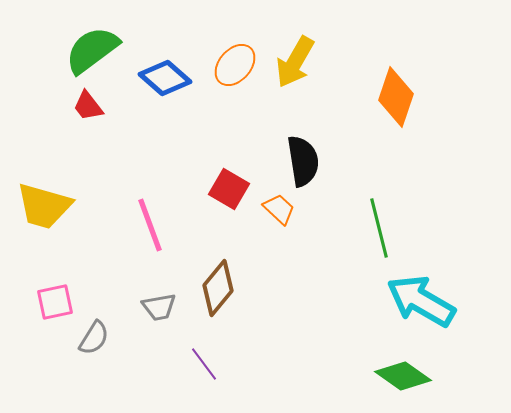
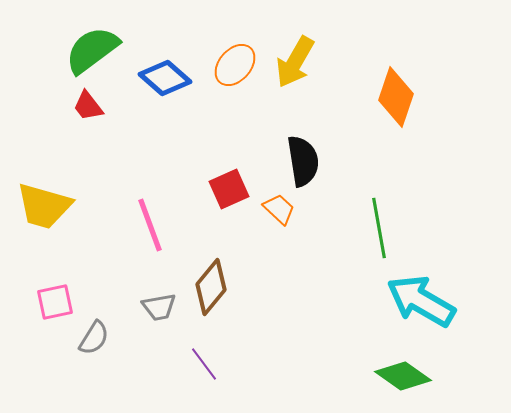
red square: rotated 36 degrees clockwise
green line: rotated 4 degrees clockwise
brown diamond: moved 7 px left, 1 px up
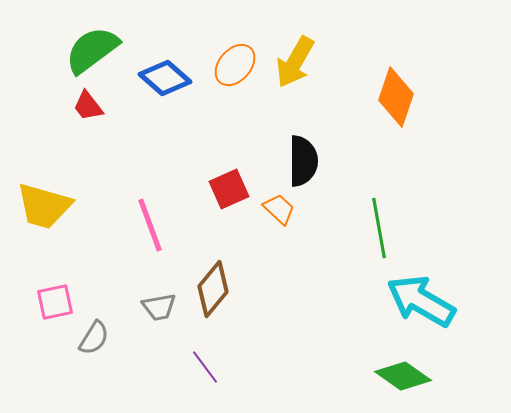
black semicircle: rotated 9 degrees clockwise
brown diamond: moved 2 px right, 2 px down
purple line: moved 1 px right, 3 px down
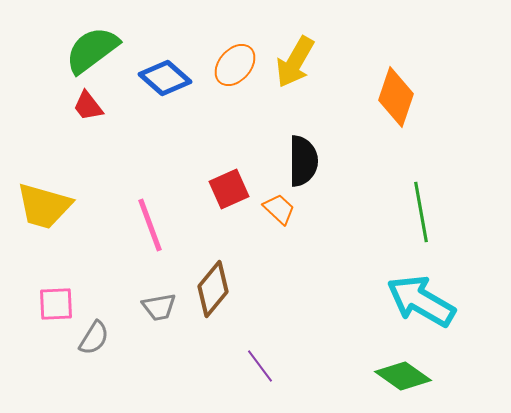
green line: moved 42 px right, 16 px up
pink square: moved 1 px right, 2 px down; rotated 9 degrees clockwise
purple line: moved 55 px right, 1 px up
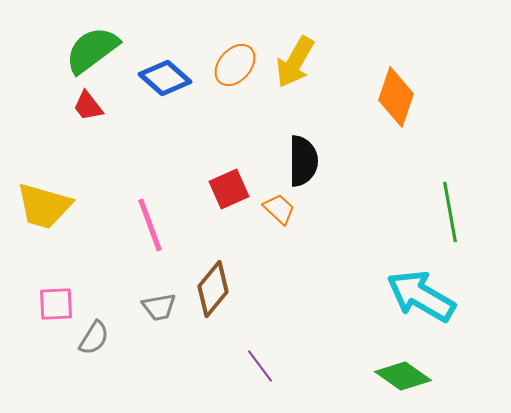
green line: moved 29 px right
cyan arrow: moved 5 px up
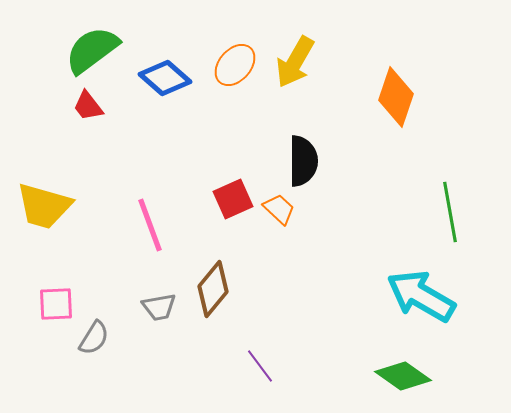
red square: moved 4 px right, 10 px down
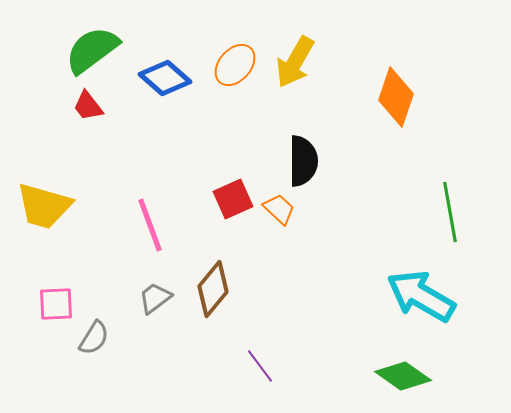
gray trapezoid: moved 4 px left, 9 px up; rotated 153 degrees clockwise
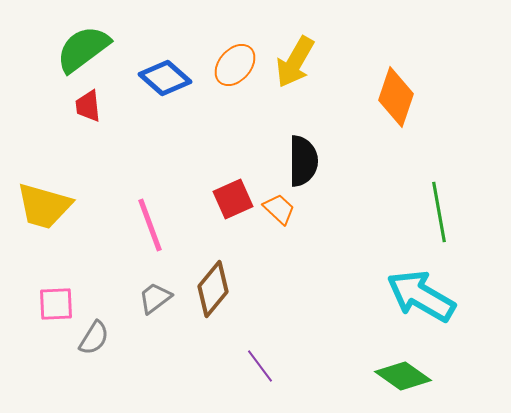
green semicircle: moved 9 px left, 1 px up
red trapezoid: rotated 32 degrees clockwise
green line: moved 11 px left
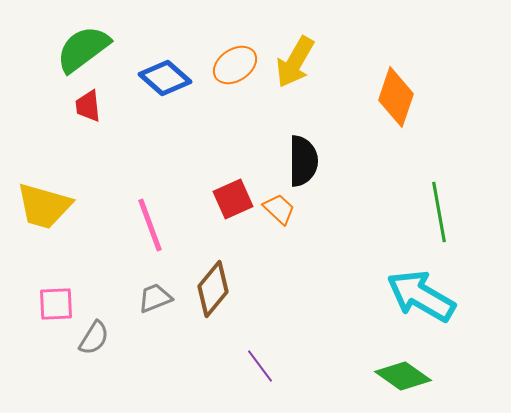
orange ellipse: rotated 15 degrees clockwise
gray trapezoid: rotated 15 degrees clockwise
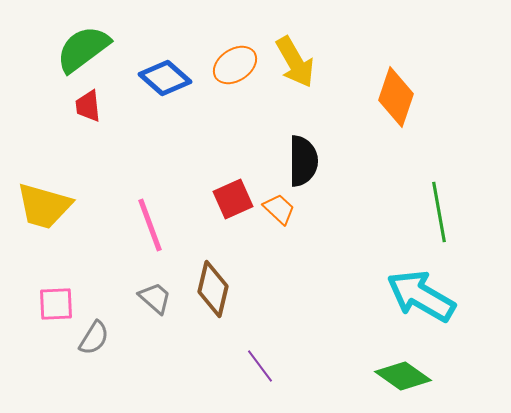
yellow arrow: rotated 60 degrees counterclockwise
brown diamond: rotated 26 degrees counterclockwise
gray trapezoid: rotated 63 degrees clockwise
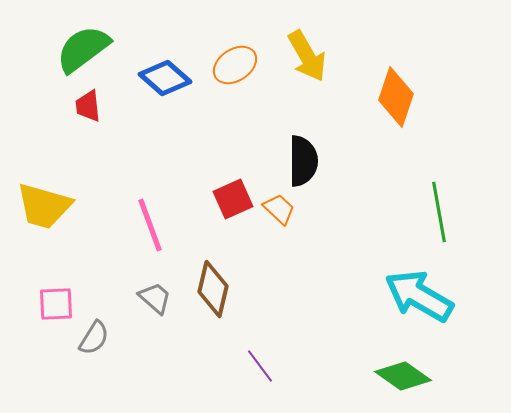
yellow arrow: moved 12 px right, 6 px up
cyan arrow: moved 2 px left
